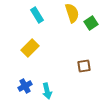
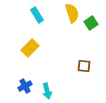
brown square: rotated 16 degrees clockwise
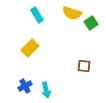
yellow semicircle: rotated 126 degrees clockwise
cyan arrow: moved 1 px left, 1 px up
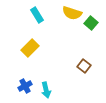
green square: rotated 16 degrees counterclockwise
brown square: rotated 32 degrees clockwise
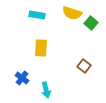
cyan rectangle: rotated 49 degrees counterclockwise
yellow rectangle: moved 11 px right; rotated 42 degrees counterclockwise
blue cross: moved 3 px left, 8 px up; rotated 24 degrees counterclockwise
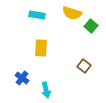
green square: moved 3 px down
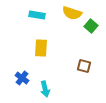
brown square: rotated 24 degrees counterclockwise
cyan arrow: moved 1 px left, 1 px up
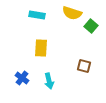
cyan arrow: moved 4 px right, 8 px up
